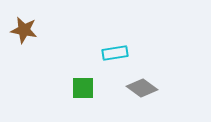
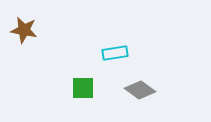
gray diamond: moved 2 px left, 2 px down
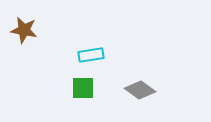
cyan rectangle: moved 24 px left, 2 px down
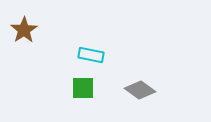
brown star: rotated 28 degrees clockwise
cyan rectangle: rotated 20 degrees clockwise
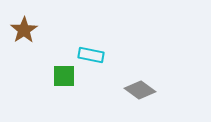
green square: moved 19 px left, 12 px up
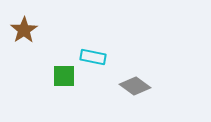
cyan rectangle: moved 2 px right, 2 px down
gray diamond: moved 5 px left, 4 px up
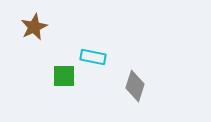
brown star: moved 10 px right, 3 px up; rotated 8 degrees clockwise
gray diamond: rotated 72 degrees clockwise
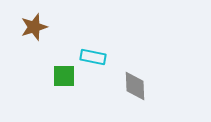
brown star: rotated 8 degrees clockwise
gray diamond: rotated 20 degrees counterclockwise
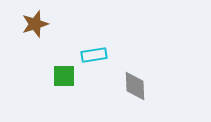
brown star: moved 1 px right, 3 px up
cyan rectangle: moved 1 px right, 2 px up; rotated 20 degrees counterclockwise
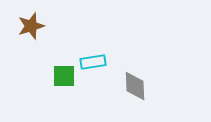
brown star: moved 4 px left, 2 px down
cyan rectangle: moved 1 px left, 7 px down
